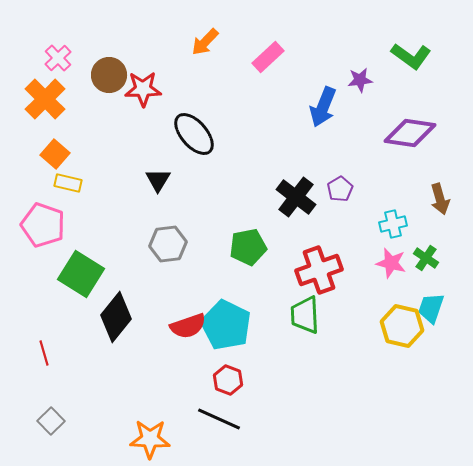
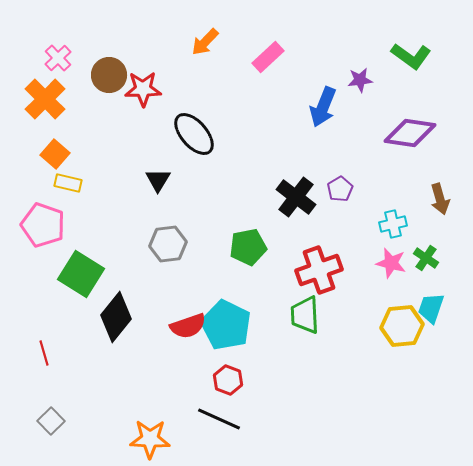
yellow hexagon: rotated 18 degrees counterclockwise
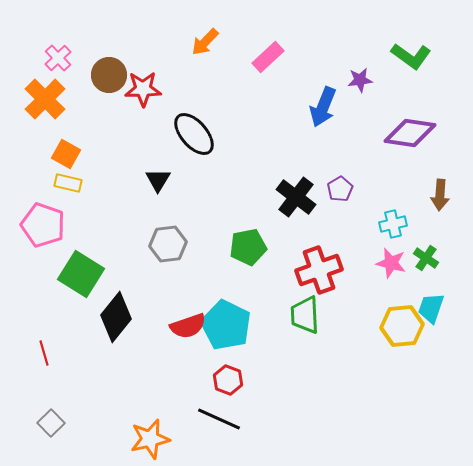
orange square: moved 11 px right; rotated 12 degrees counterclockwise
brown arrow: moved 4 px up; rotated 20 degrees clockwise
gray square: moved 2 px down
orange star: rotated 15 degrees counterclockwise
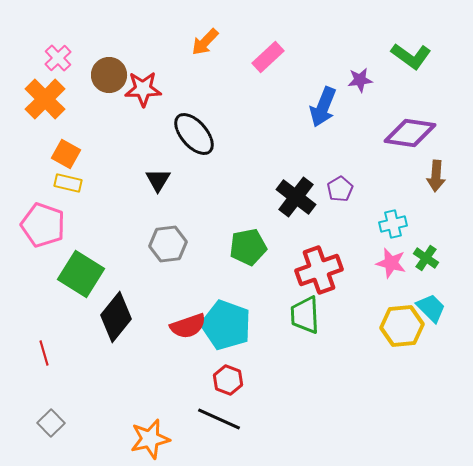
brown arrow: moved 4 px left, 19 px up
cyan trapezoid: rotated 116 degrees clockwise
cyan pentagon: rotated 6 degrees counterclockwise
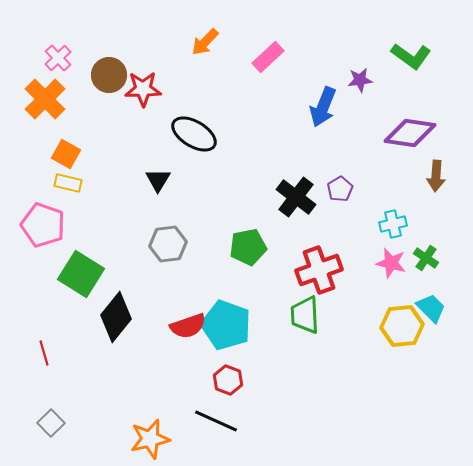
black ellipse: rotated 18 degrees counterclockwise
black line: moved 3 px left, 2 px down
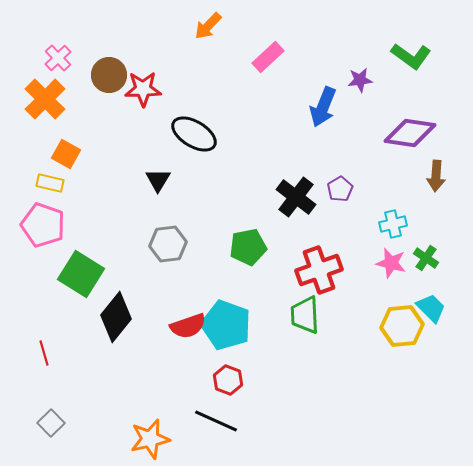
orange arrow: moved 3 px right, 16 px up
yellow rectangle: moved 18 px left
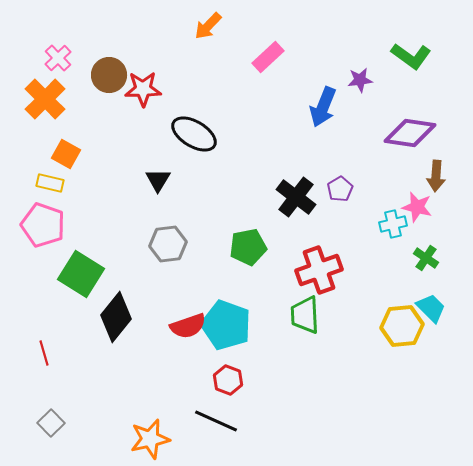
pink star: moved 26 px right, 56 px up
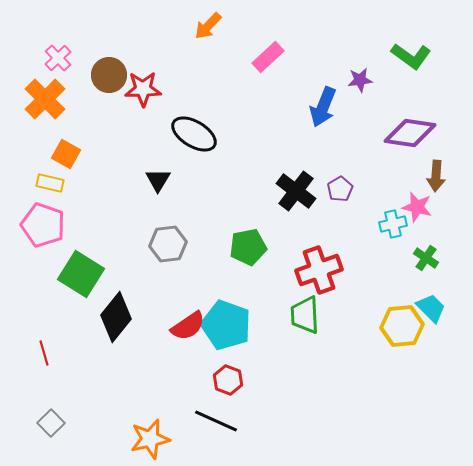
black cross: moved 6 px up
red semicircle: rotated 15 degrees counterclockwise
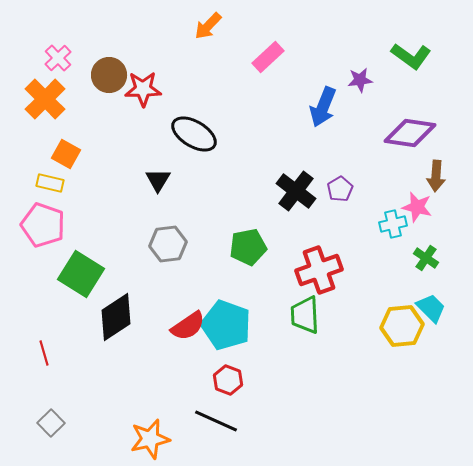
black diamond: rotated 18 degrees clockwise
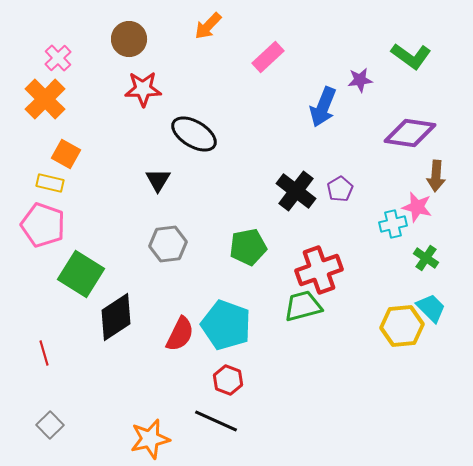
brown circle: moved 20 px right, 36 px up
green trapezoid: moved 2 px left, 9 px up; rotated 78 degrees clockwise
red semicircle: moved 8 px left, 8 px down; rotated 30 degrees counterclockwise
gray square: moved 1 px left, 2 px down
